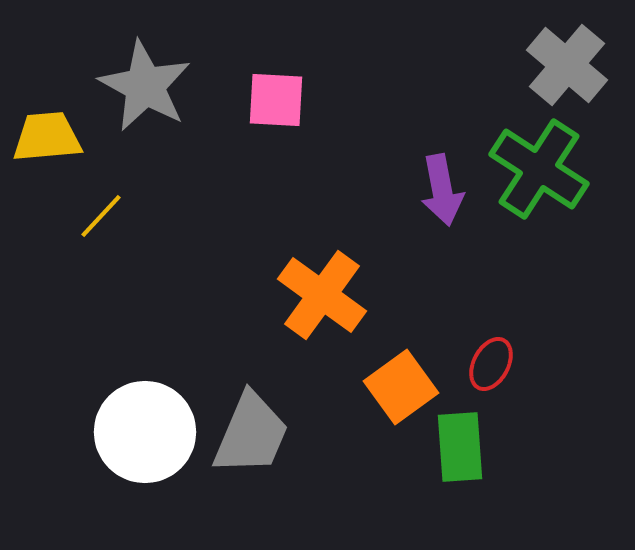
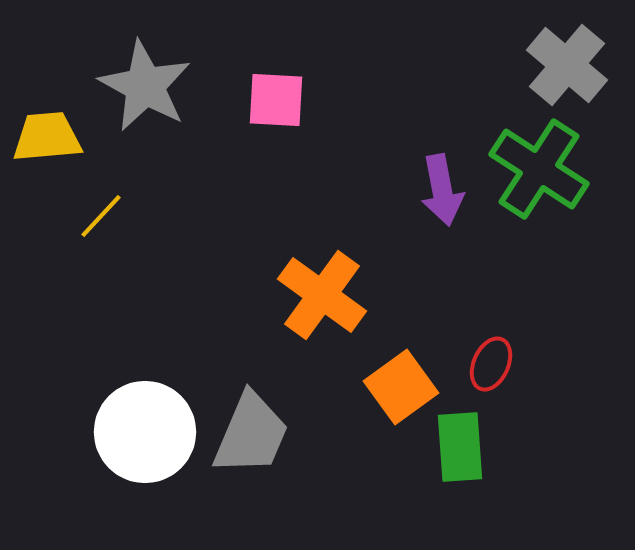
red ellipse: rotated 4 degrees counterclockwise
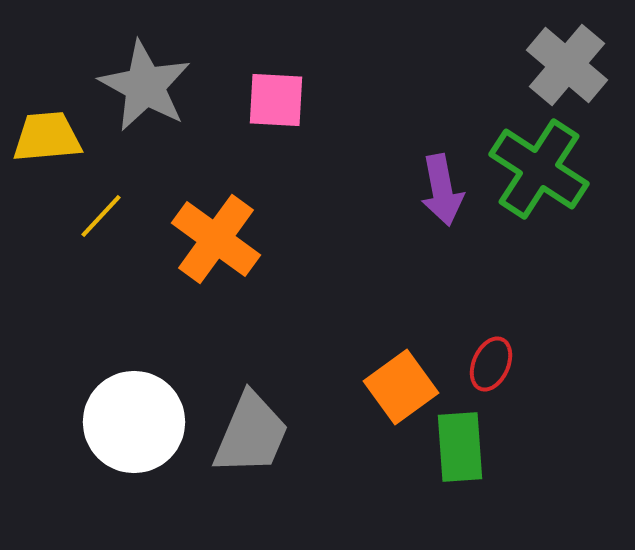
orange cross: moved 106 px left, 56 px up
white circle: moved 11 px left, 10 px up
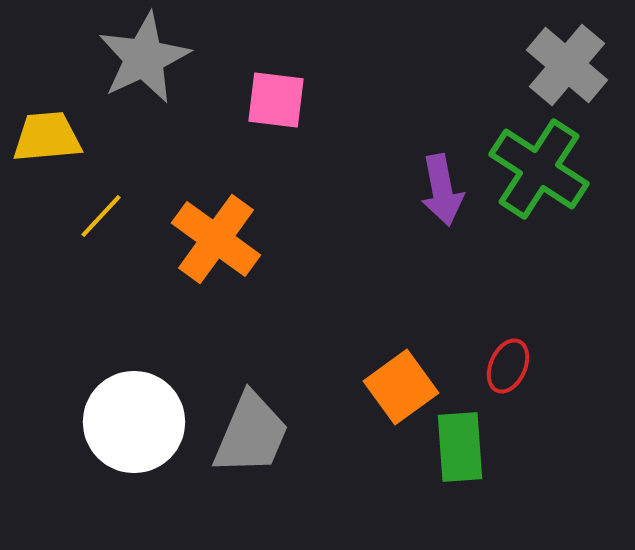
gray star: moved 1 px left, 28 px up; rotated 18 degrees clockwise
pink square: rotated 4 degrees clockwise
red ellipse: moved 17 px right, 2 px down
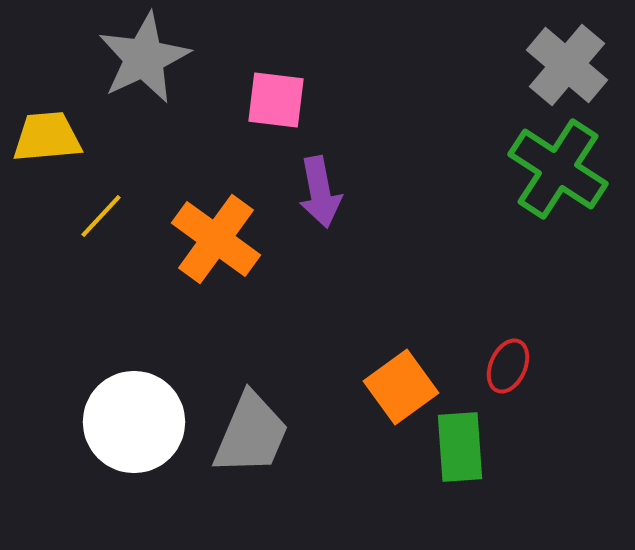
green cross: moved 19 px right
purple arrow: moved 122 px left, 2 px down
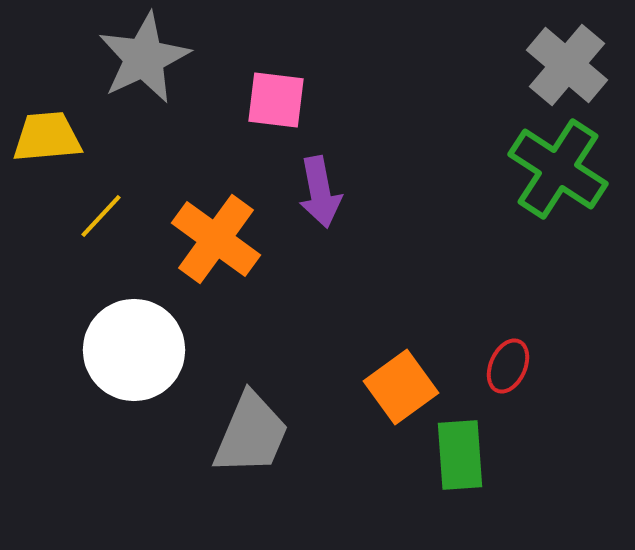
white circle: moved 72 px up
green rectangle: moved 8 px down
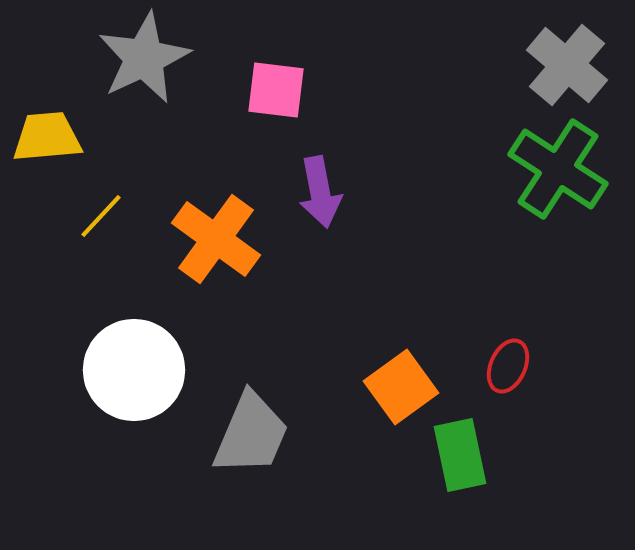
pink square: moved 10 px up
white circle: moved 20 px down
green rectangle: rotated 8 degrees counterclockwise
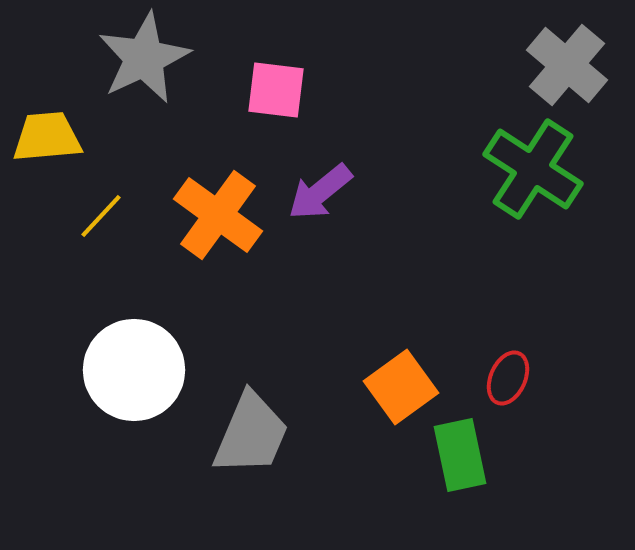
green cross: moved 25 px left
purple arrow: rotated 62 degrees clockwise
orange cross: moved 2 px right, 24 px up
red ellipse: moved 12 px down
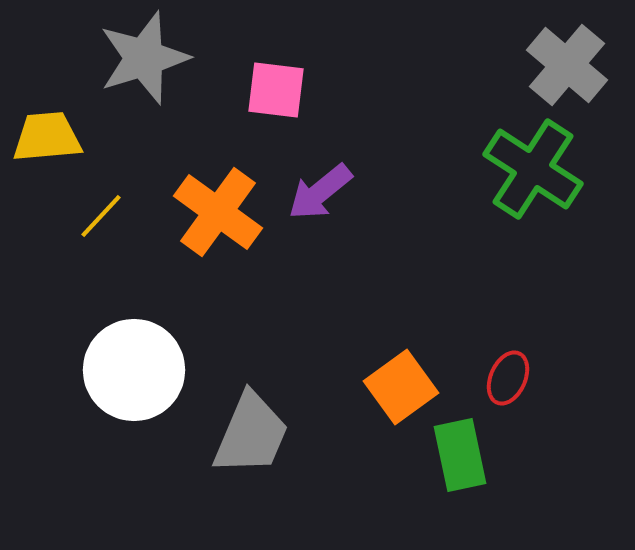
gray star: rotated 8 degrees clockwise
orange cross: moved 3 px up
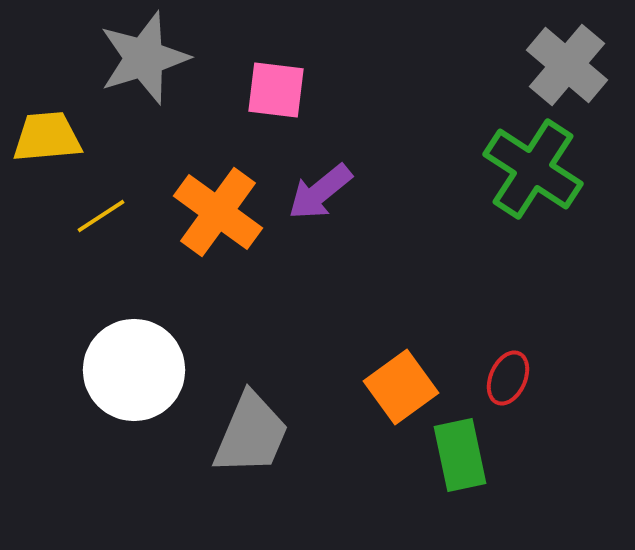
yellow line: rotated 14 degrees clockwise
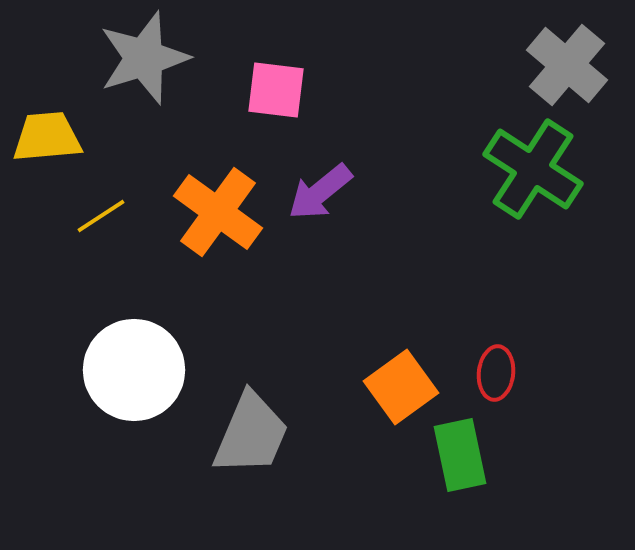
red ellipse: moved 12 px left, 5 px up; rotated 18 degrees counterclockwise
